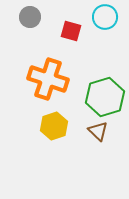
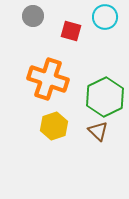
gray circle: moved 3 px right, 1 px up
green hexagon: rotated 9 degrees counterclockwise
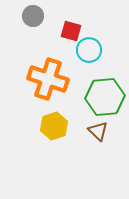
cyan circle: moved 16 px left, 33 px down
green hexagon: rotated 21 degrees clockwise
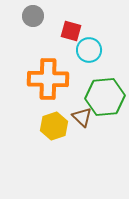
orange cross: rotated 18 degrees counterclockwise
brown triangle: moved 16 px left, 14 px up
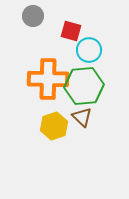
green hexagon: moved 21 px left, 11 px up
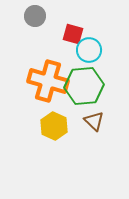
gray circle: moved 2 px right
red square: moved 2 px right, 3 px down
orange cross: moved 2 px down; rotated 15 degrees clockwise
brown triangle: moved 12 px right, 4 px down
yellow hexagon: rotated 16 degrees counterclockwise
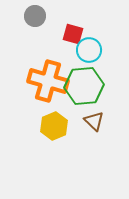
yellow hexagon: rotated 12 degrees clockwise
